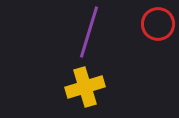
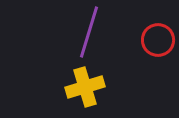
red circle: moved 16 px down
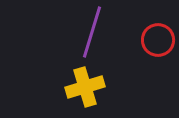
purple line: moved 3 px right
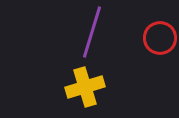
red circle: moved 2 px right, 2 px up
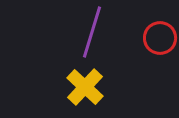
yellow cross: rotated 30 degrees counterclockwise
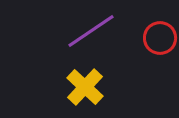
purple line: moved 1 px left, 1 px up; rotated 39 degrees clockwise
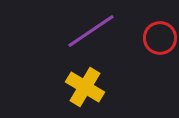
yellow cross: rotated 12 degrees counterclockwise
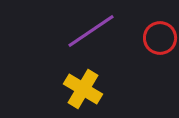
yellow cross: moved 2 px left, 2 px down
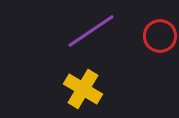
red circle: moved 2 px up
